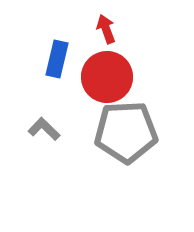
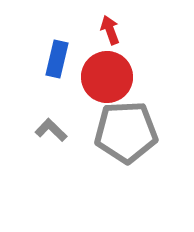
red arrow: moved 4 px right, 1 px down
gray L-shape: moved 7 px right, 1 px down
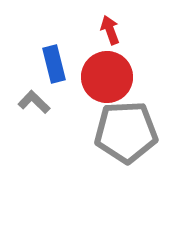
blue rectangle: moved 3 px left, 5 px down; rotated 27 degrees counterclockwise
gray L-shape: moved 17 px left, 28 px up
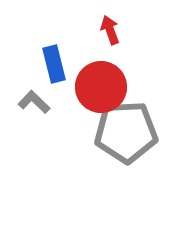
red circle: moved 6 px left, 10 px down
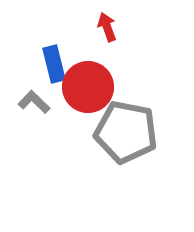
red arrow: moved 3 px left, 3 px up
red circle: moved 13 px left
gray pentagon: rotated 14 degrees clockwise
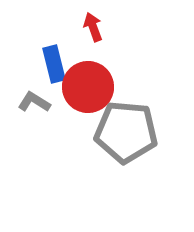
red arrow: moved 14 px left
gray L-shape: rotated 12 degrees counterclockwise
gray pentagon: rotated 6 degrees counterclockwise
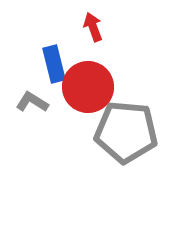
gray L-shape: moved 2 px left
